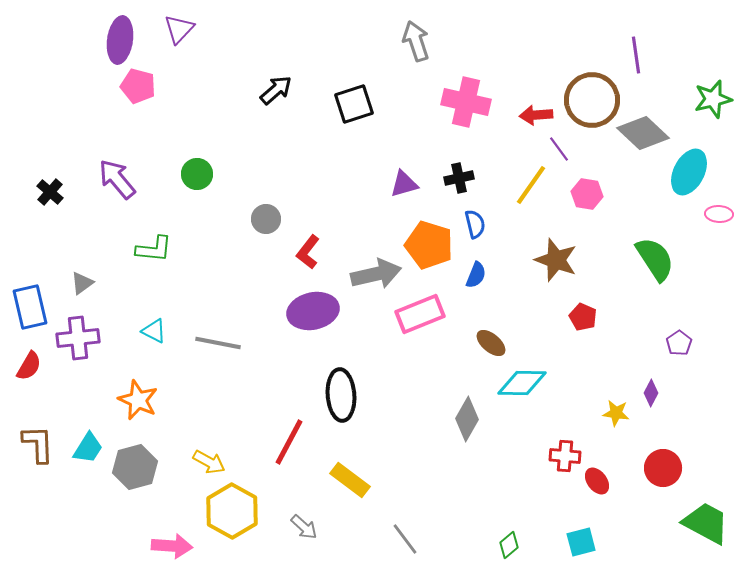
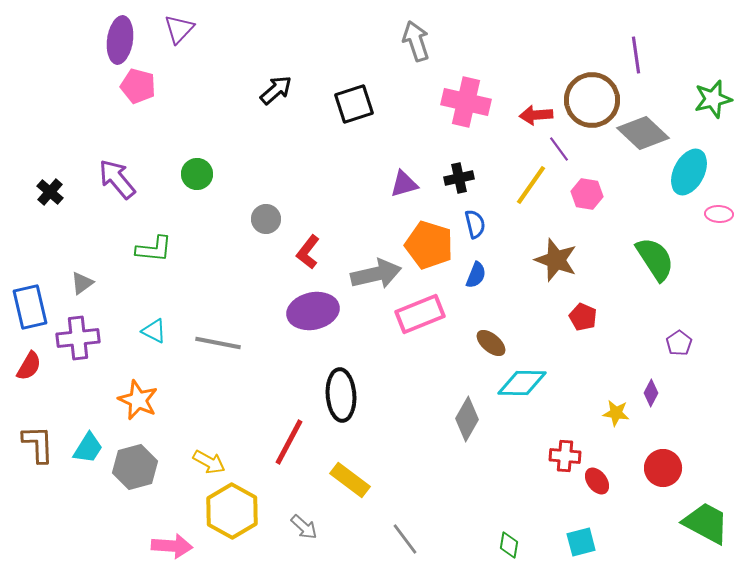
green diamond at (509, 545): rotated 40 degrees counterclockwise
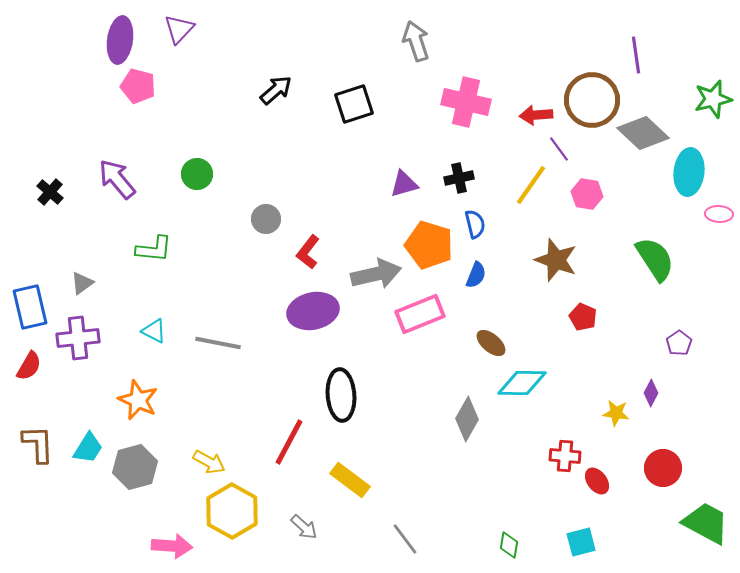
cyan ellipse at (689, 172): rotated 21 degrees counterclockwise
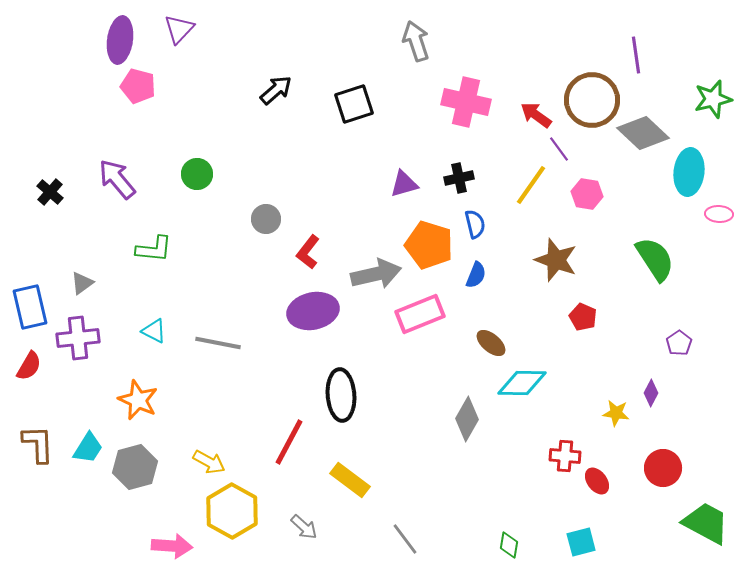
red arrow at (536, 115): rotated 40 degrees clockwise
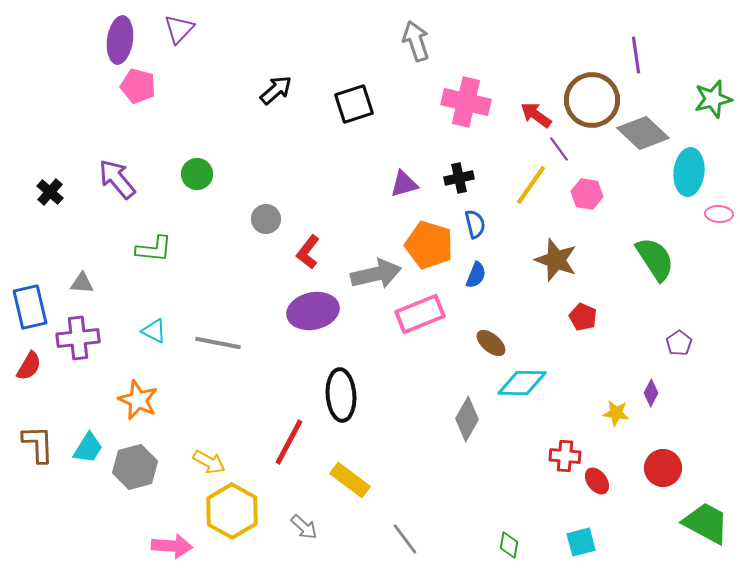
gray triangle at (82, 283): rotated 40 degrees clockwise
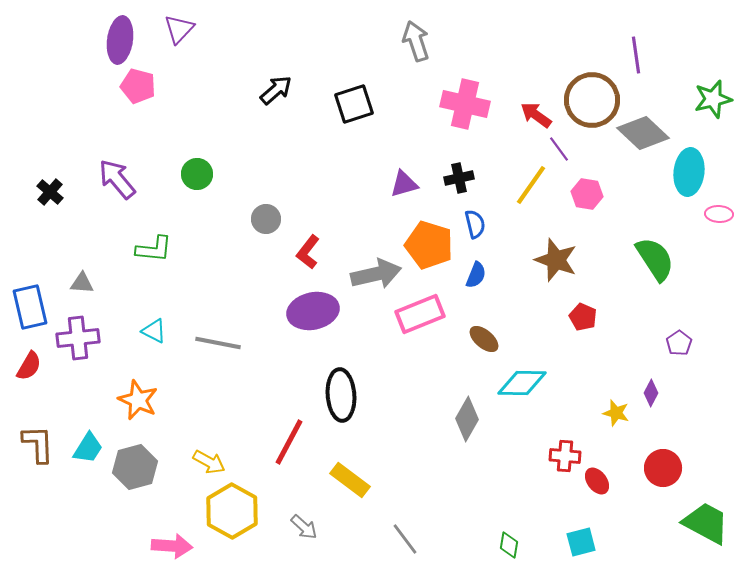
pink cross at (466, 102): moved 1 px left, 2 px down
brown ellipse at (491, 343): moved 7 px left, 4 px up
yellow star at (616, 413): rotated 8 degrees clockwise
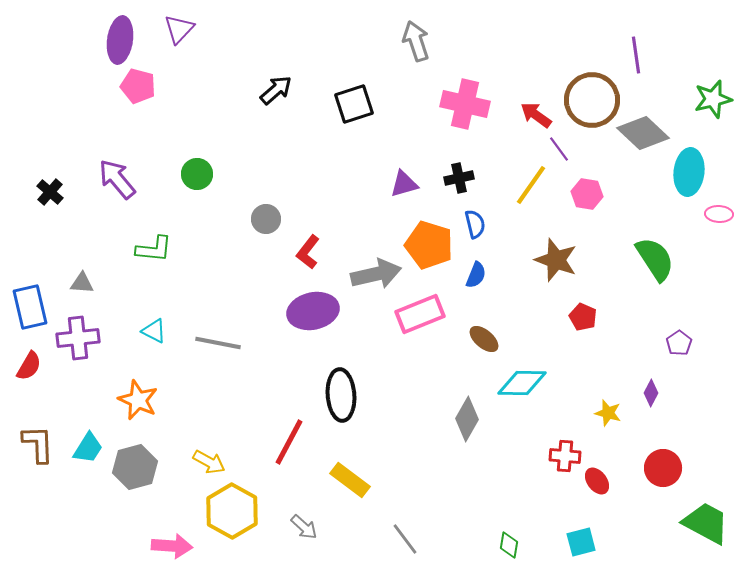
yellow star at (616, 413): moved 8 px left
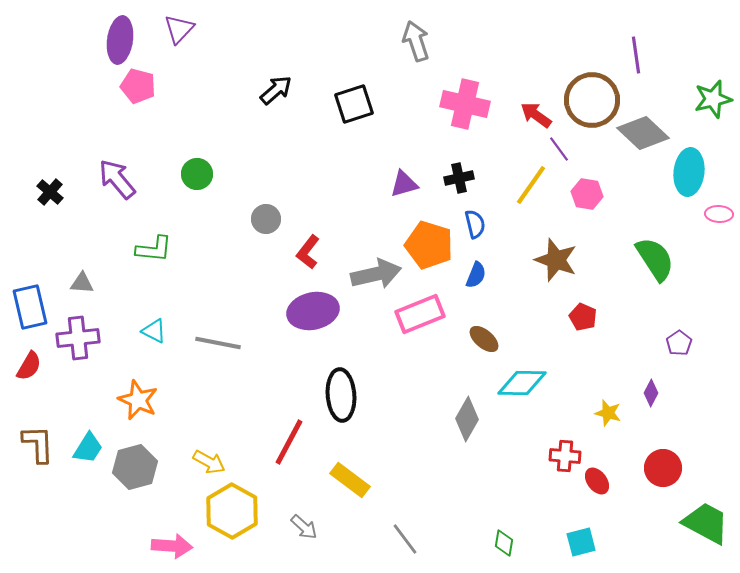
green diamond at (509, 545): moved 5 px left, 2 px up
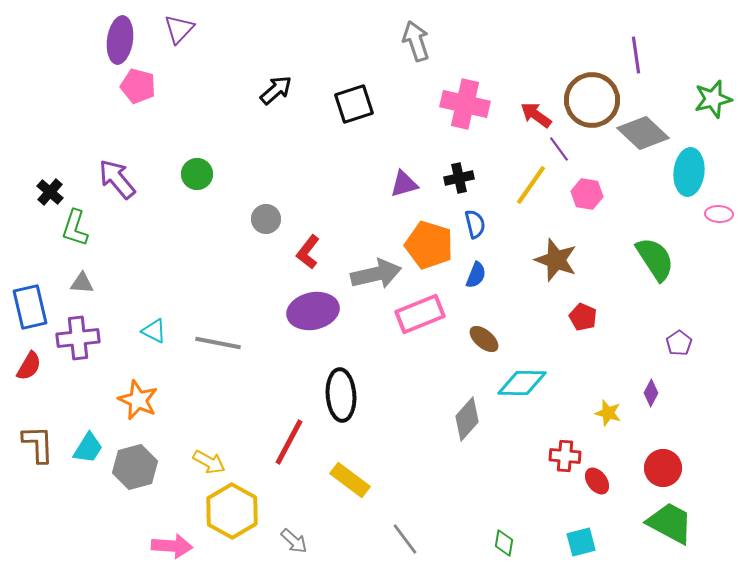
green L-shape at (154, 249): moved 79 px left, 21 px up; rotated 102 degrees clockwise
gray diamond at (467, 419): rotated 12 degrees clockwise
green trapezoid at (706, 523): moved 36 px left
gray arrow at (304, 527): moved 10 px left, 14 px down
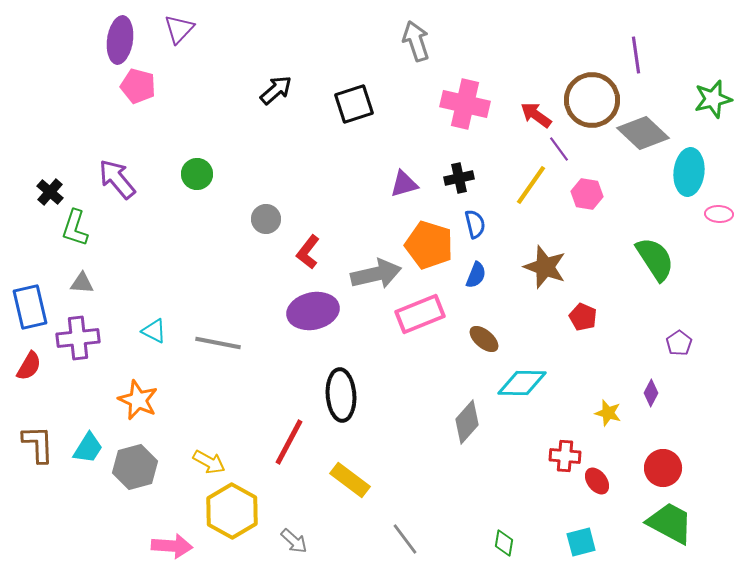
brown star at (556, 260): moved 11 px left, 7 px down
gray diamond at (467, 419): moved 3 px down
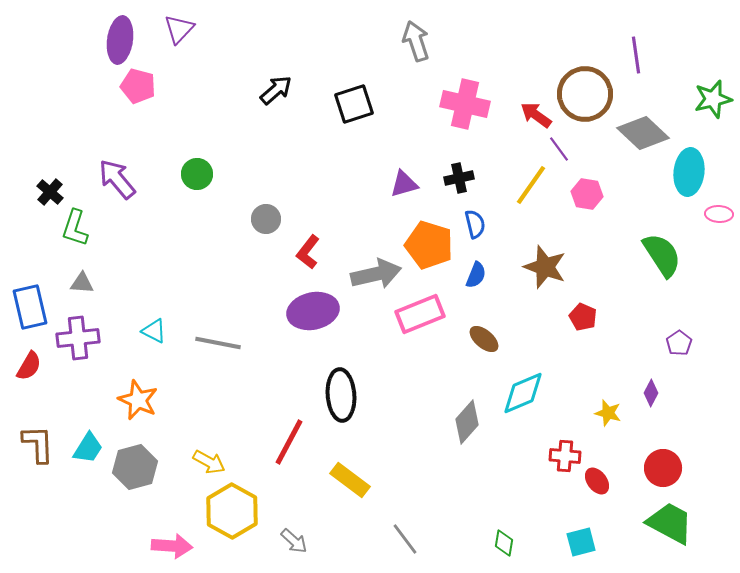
brown circle at (592, 100): moved 7 px left, 6 px up
green semicircle at (655, 259): moved 7 px right, 4 px up
cyan diamond at (522, 383): moved 1 px right, 10 px down; rotated 24 degrees counterclockwise
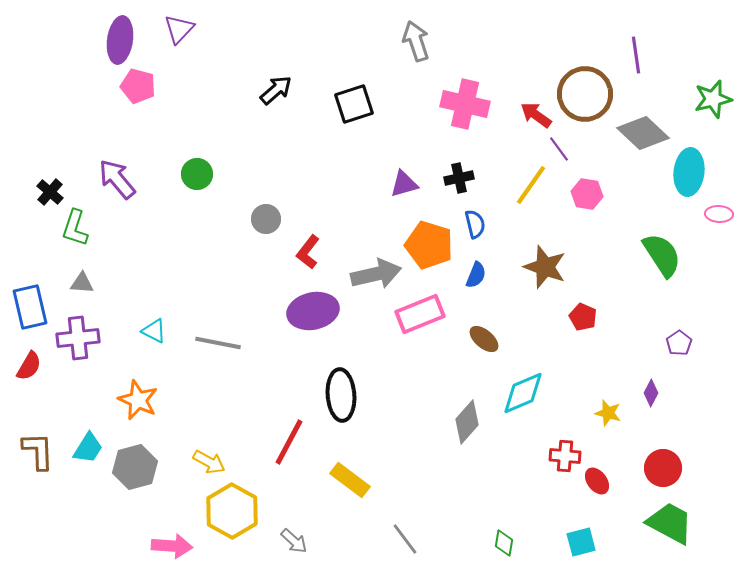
brown L-shape at (38, 444): moved 7 px down
